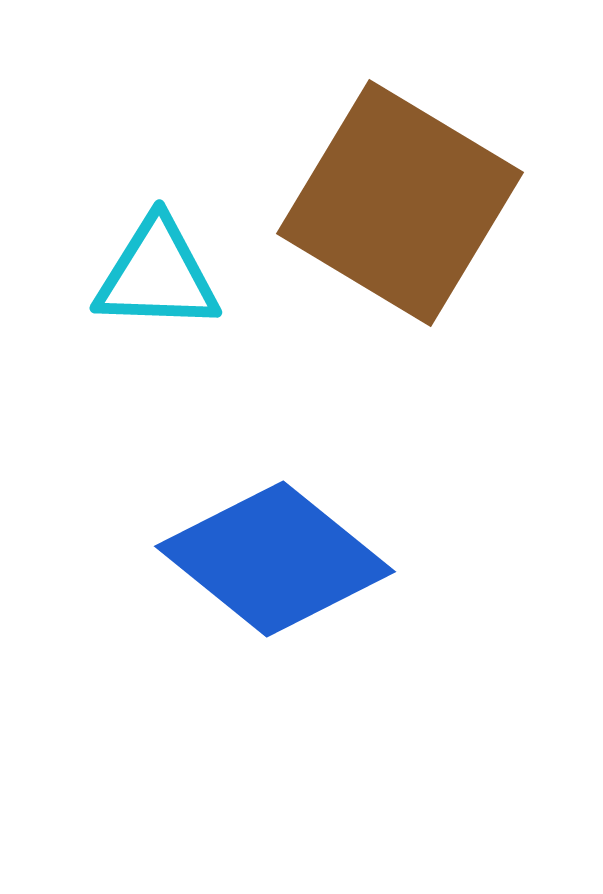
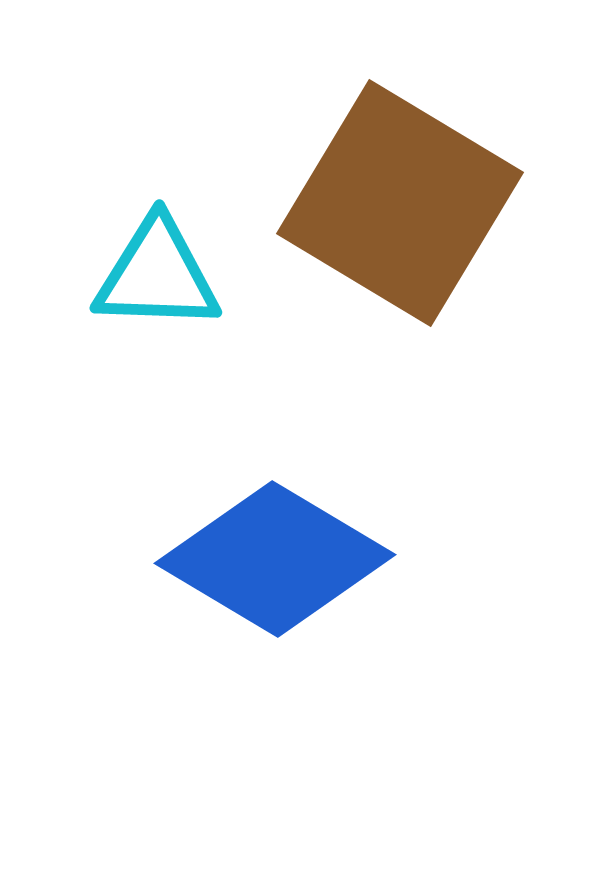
blue diamond: rotated 8 degrees counterclockwise
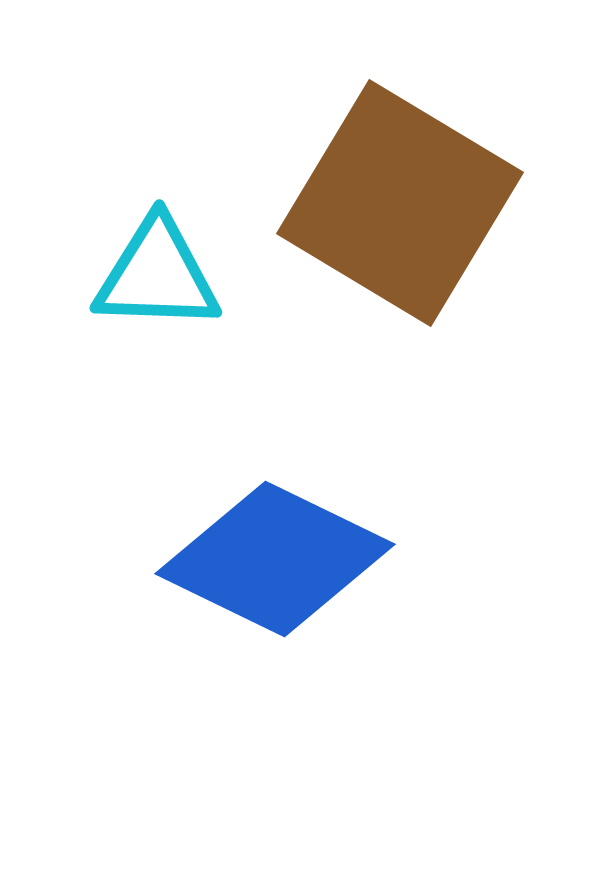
blue diamond: rotated 5 degrees counterclockwise
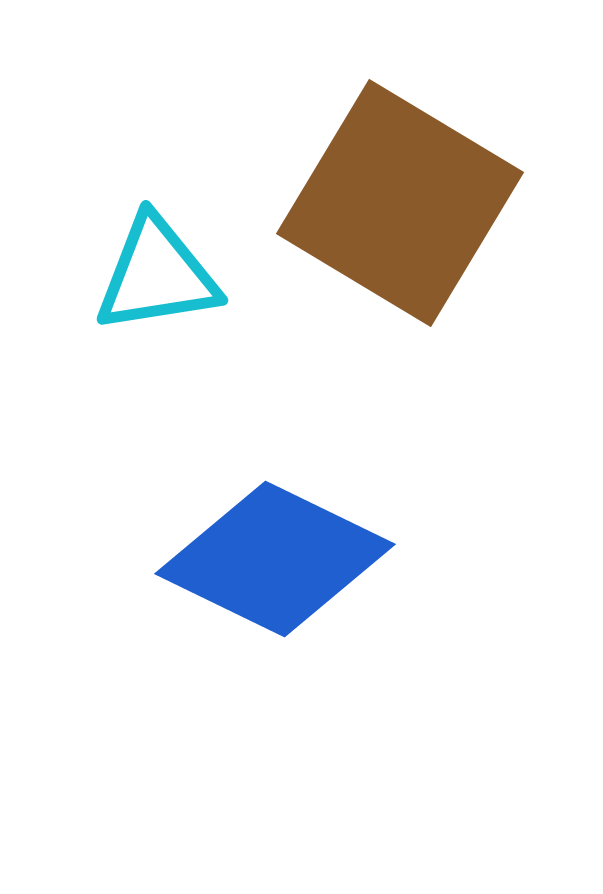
cyan triangle: rotated 11 degrees counterclockwise
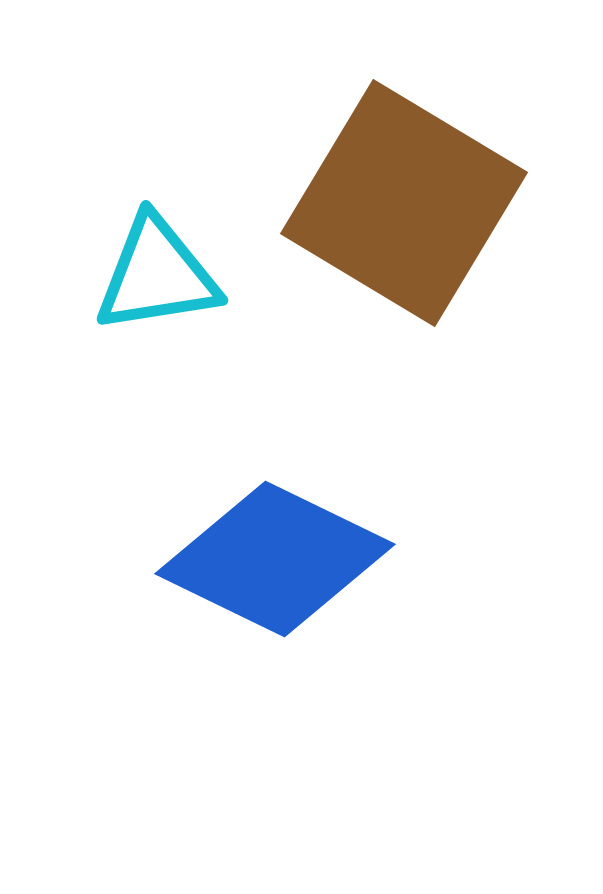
brown square: moved 4 px right
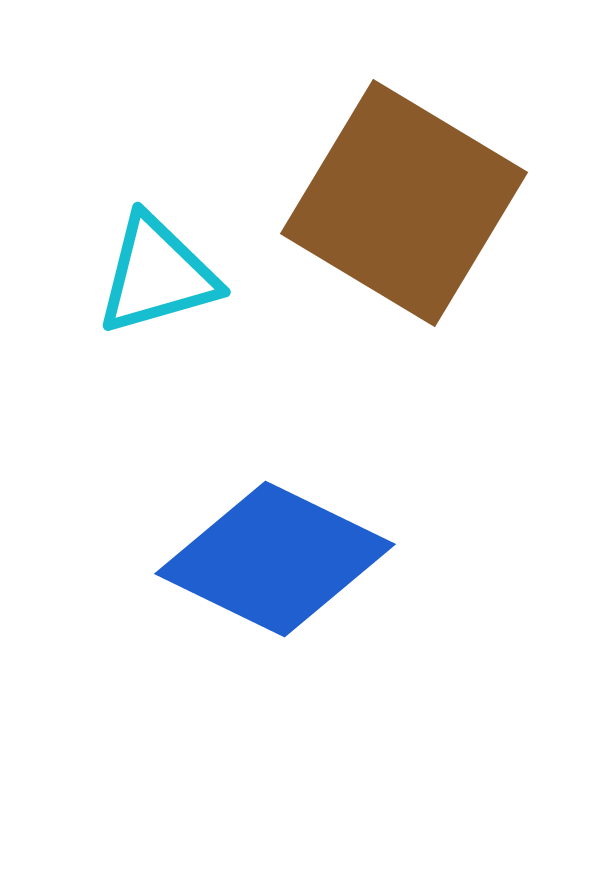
cyan triangle: rotated 7 degrees counterclockwise
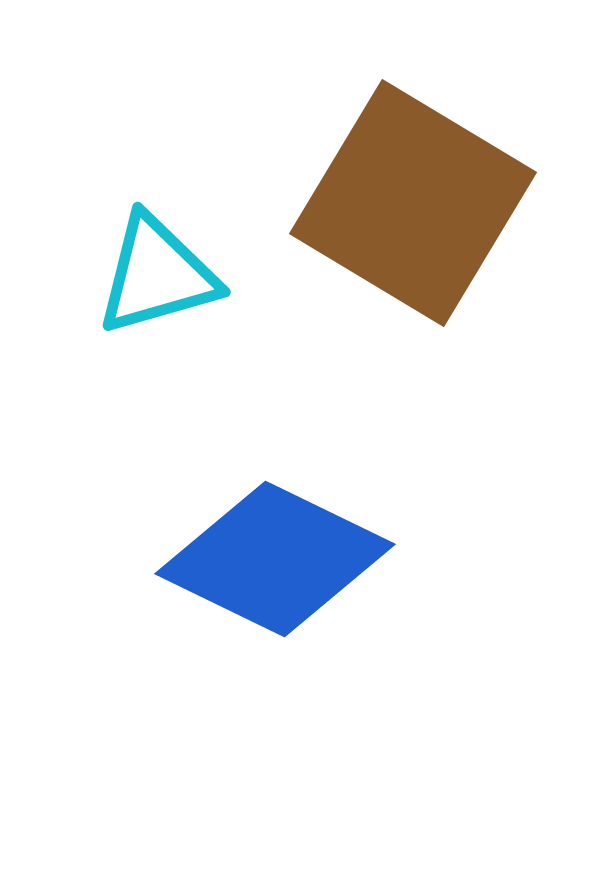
brown square: moved 9 px right
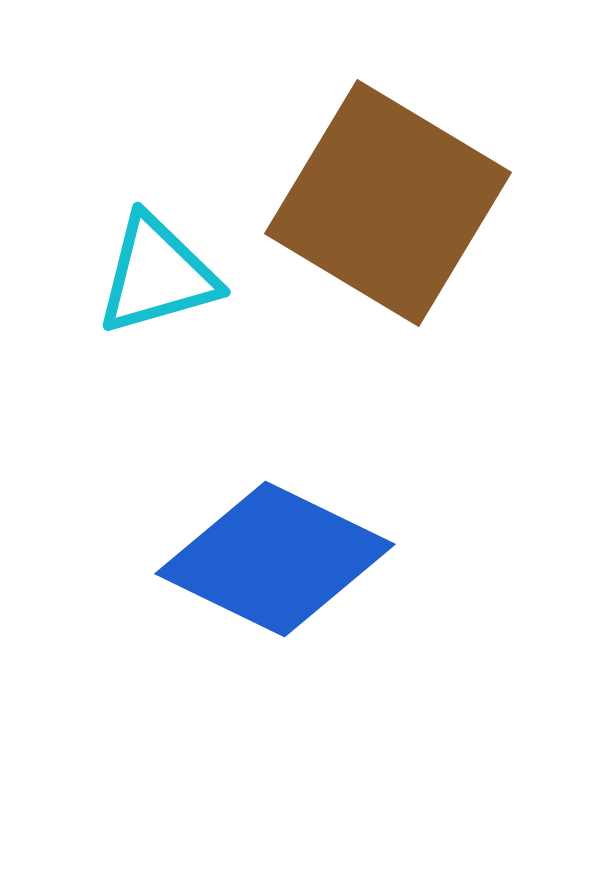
brown square: moved 25 px left
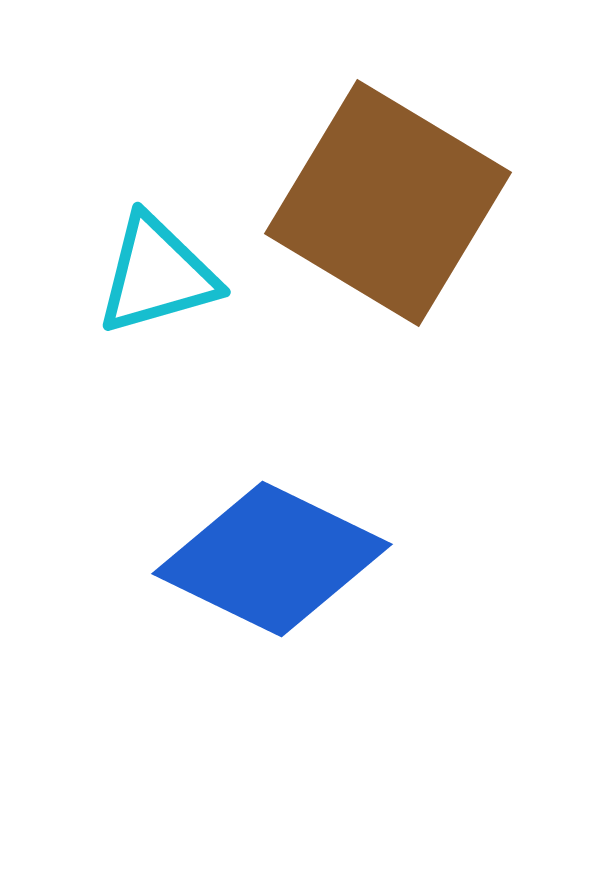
blue diamond: moved 3 px left
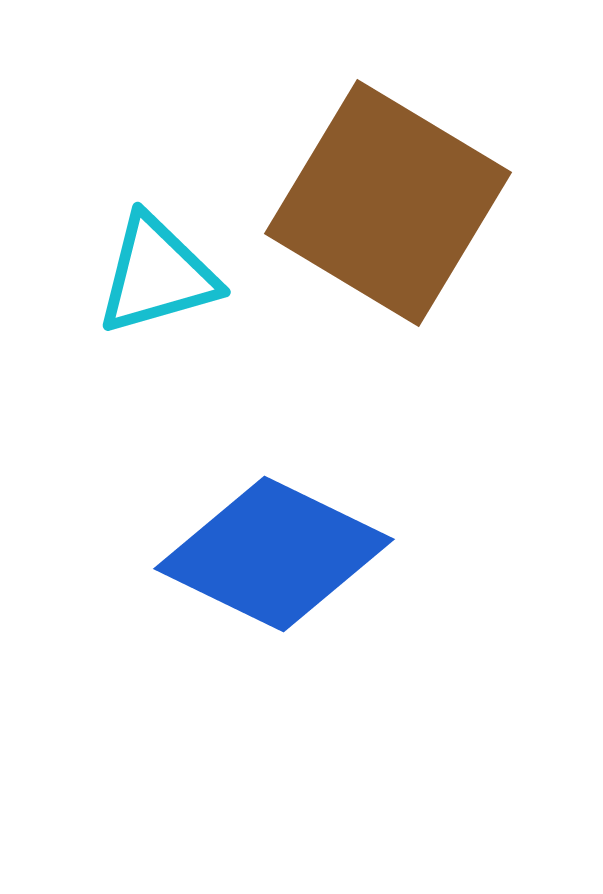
blue diamond: moved 2 px right, 5 px up
